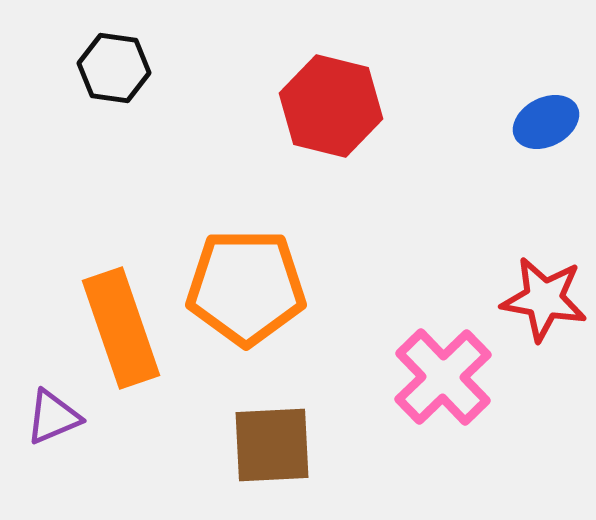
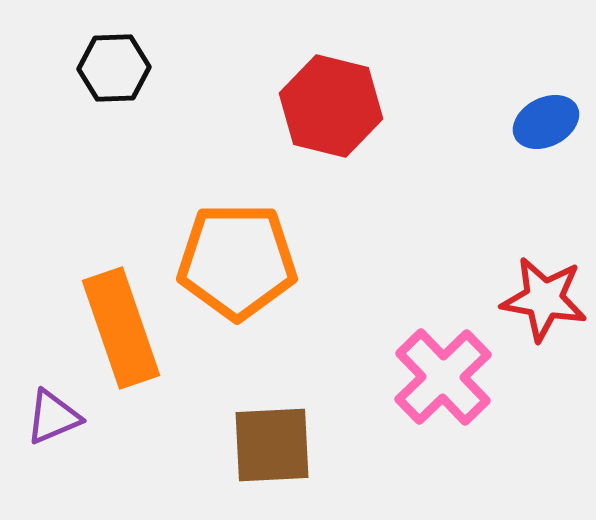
black hexagon: rotated 10 degrees counterclockwise
orange pentagon: moved 9 px left, 26 px up
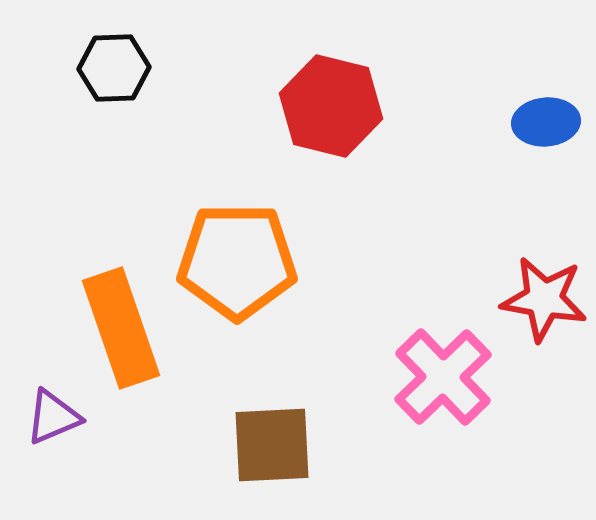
blue ellipse: rotated 22 degrees clockwise
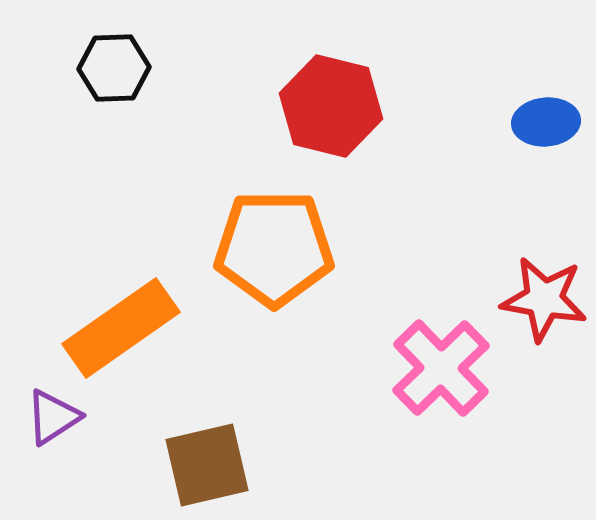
orange pentagon: moved 37 px right, 13 px up
orange rectangle: rotated 74 degrees clockwise
pink cross: moved 2 px left, 9 px up
purple triangle: rotated 10 degrees counterclockwise
brown square: moved 65 px left, 20 px down; rotated 10 degrees counterclockwise
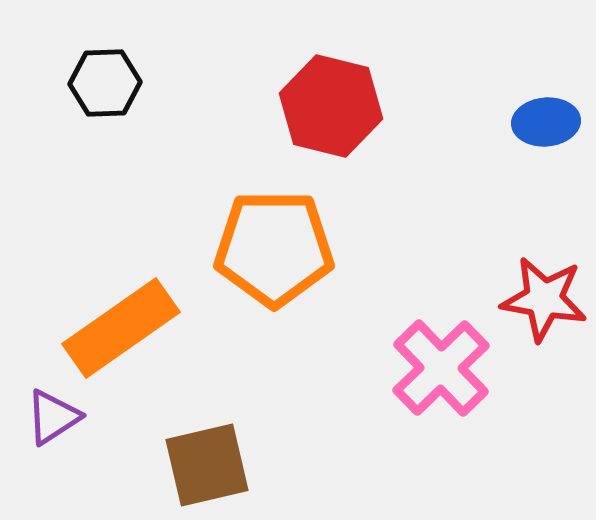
black hexagon: moved 9 px left, 15 px down
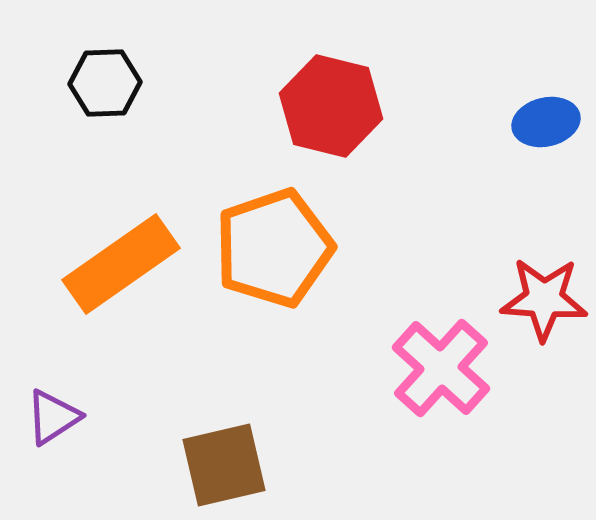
blue ellipse: rotated 8 degrees counterclockwise
orange pentagon: rotated 19 degrees counterclockwise
red star: rotated 6 degrees counterclockwise
orange rectangle: moved 64 px up
pink cross: rotated 4 degrees counterclockwise
brown square: moved 17 px right
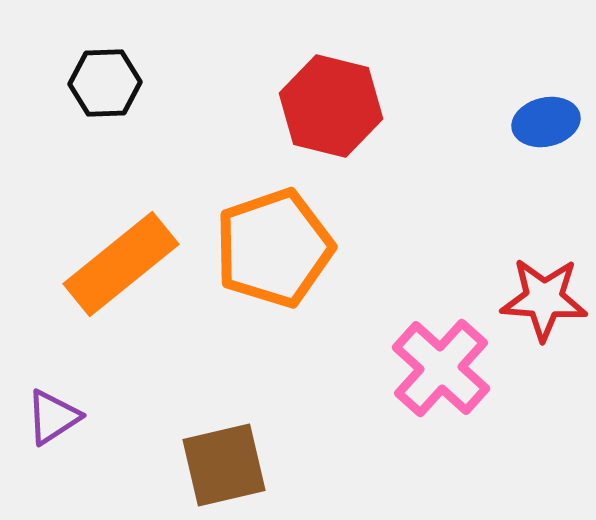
orange rectangle: rotated 4 degrees counterclockwise
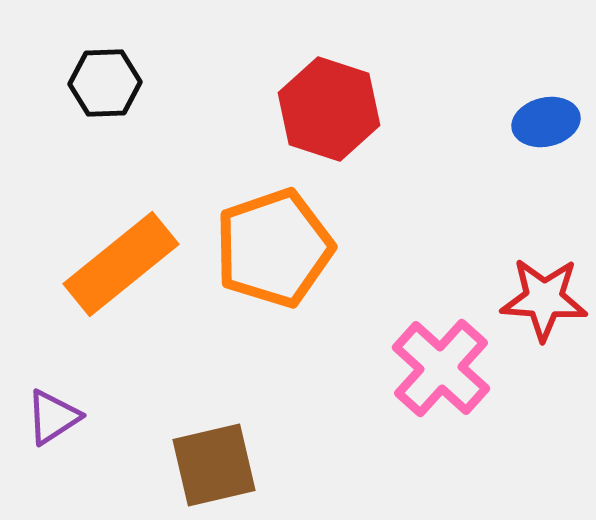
red hexagon: moved 2 px left, 3 px down; rotated 4 degrees clockwise
brown square: moved 10 px left
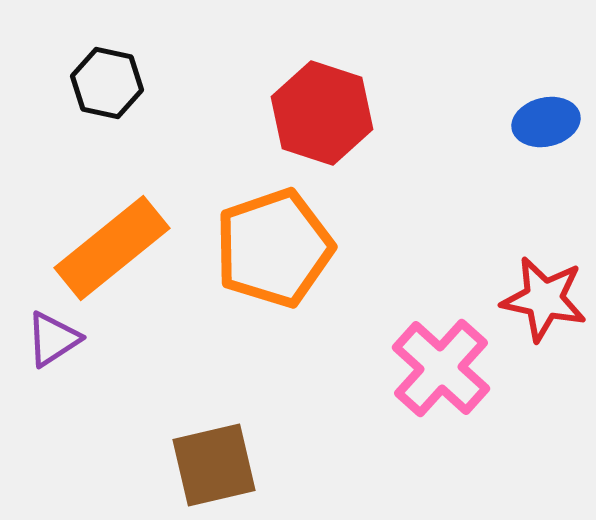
black hexagon: moved 2 px right; rotated 14 degrees clockwise
red hexagon: moved 7 px left, 4 px down
orange rectangle: moved 9 px left, 16 px up
red star: rotated 8 degrees clockwise
purple triangle: moved 78 px up
